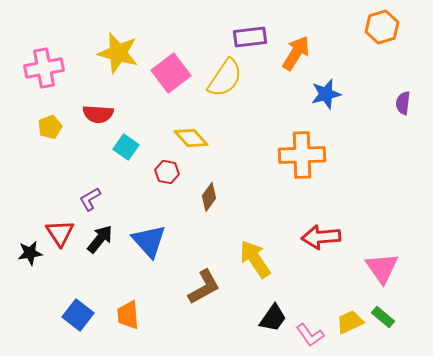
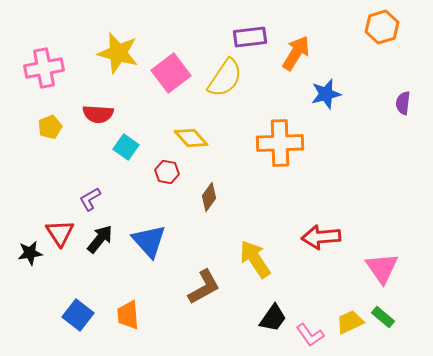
orange cross: moved 22 px left, 12 px up
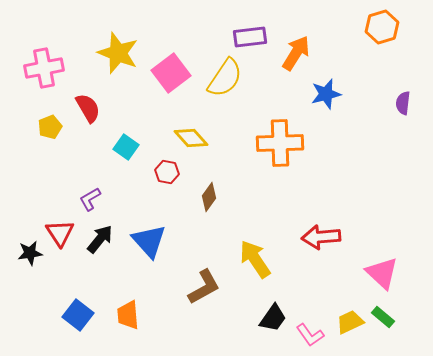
yellow star: rotated 6 degrees clockwise
red semicircle: moved 10 px left, 6 px up; rotated 124 degrees counterclockwise
pink triangle: moved 5 px down; rotated 12 degrees counterclockwise
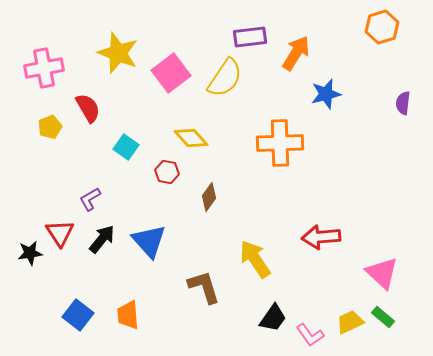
black arrow: moved 2 px right
brown L-shape: rotated 78 degrees counterclockwise
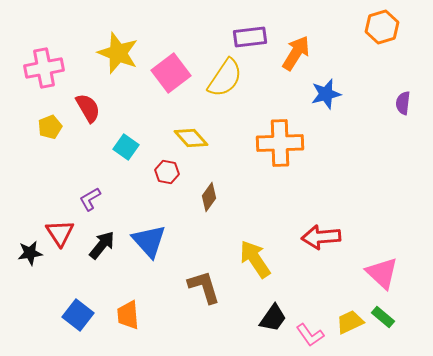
black arrow: moved 6 px down
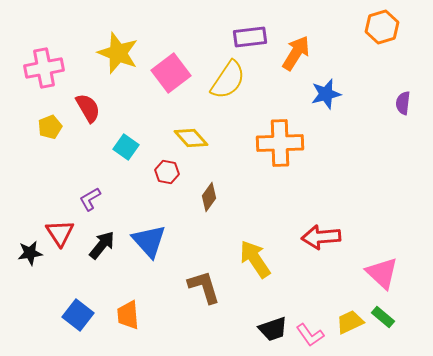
yellow semicircle: moved 3 px right, 2 px down
black trapezoid: moved 11 px down; rotated 36 degrees clockwise
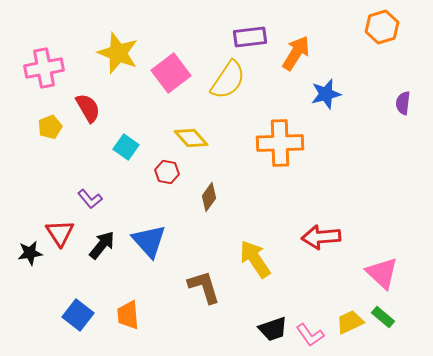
purple L-shape: rotated 100 degrees counterclockwise
